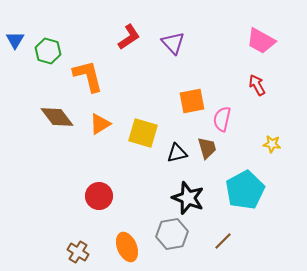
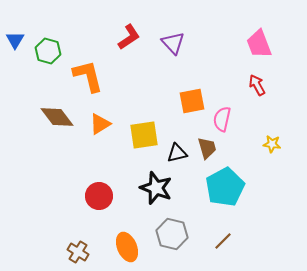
pink trapezoid: moved 2 px left, 3 px down; rotated 40 degrees clockwise
yellow square: moved 1 px right, 2 px down; rotated 24 degrees counterclockwise
cyan pentagon: moved 20 px left, 3 px up
black star: moved 32 px left, 10 px up
gray hexagon: rotated 24 degrees clockwise
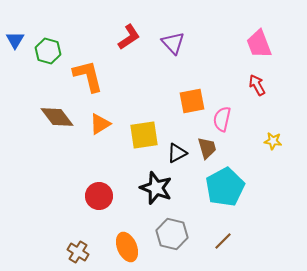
yellow star: moved 1 px right, 3 px up
black triangle: rotated 15 degrees counterclockwise
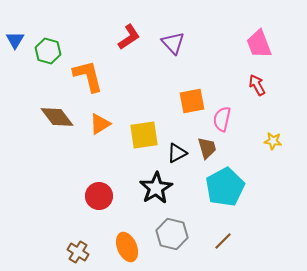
black star: rotated 20 degrees clockwise
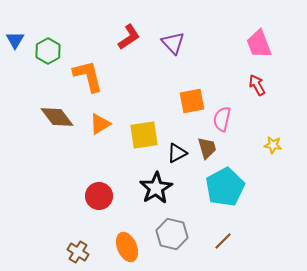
green hexagon: rotated 15 degrees clockwise
yellow star: moved 4 px down
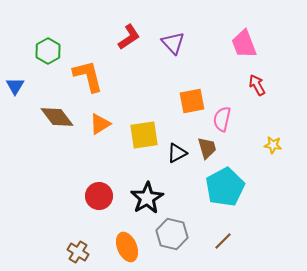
blue triangle: moved 46 px down
pink trapezoid: moved 15 px left
black star: moved 9 px left, 10 px down
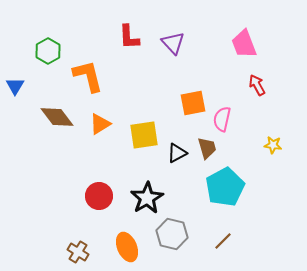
red L-shape: rotated 120 degrees clockwise
orange square: moved 1 px right, 2 px down
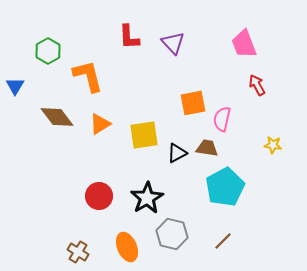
brown trapezoid: rotated 65 degrees counterclockwise
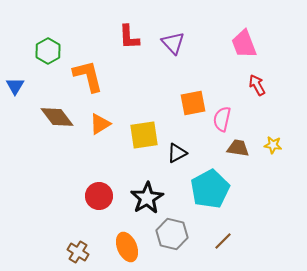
brown trapezoid: moved 31 px right
cyan pentagon: moved 15 px left, 2 px down
